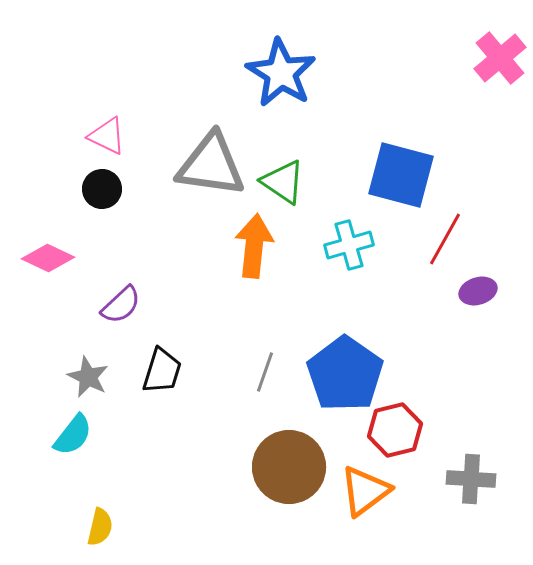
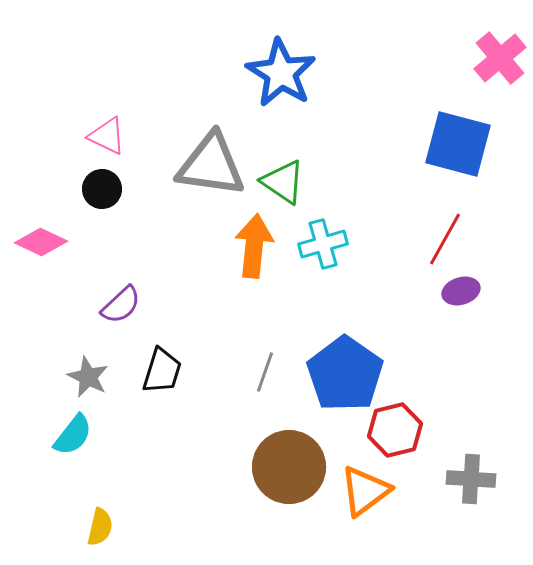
blue square: moved 57 px right, 31 px up
cyan cross: moved 26 px left, 1 px up
pink diamond: moved 7 px left, 16 px up
purple ellipse: moved 17 px left
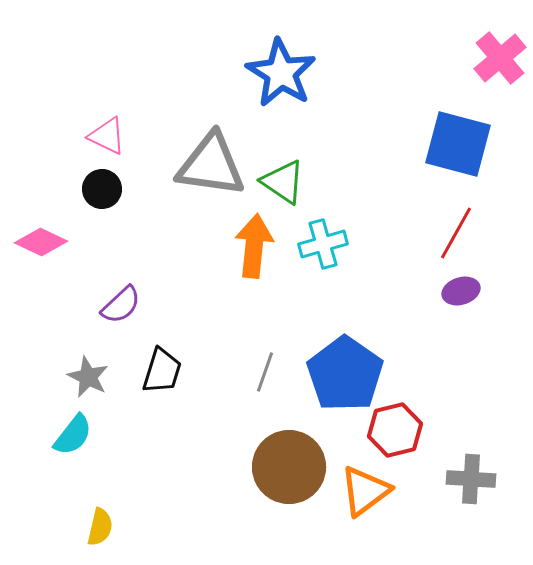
red line: moved 11 px right, 6 px up
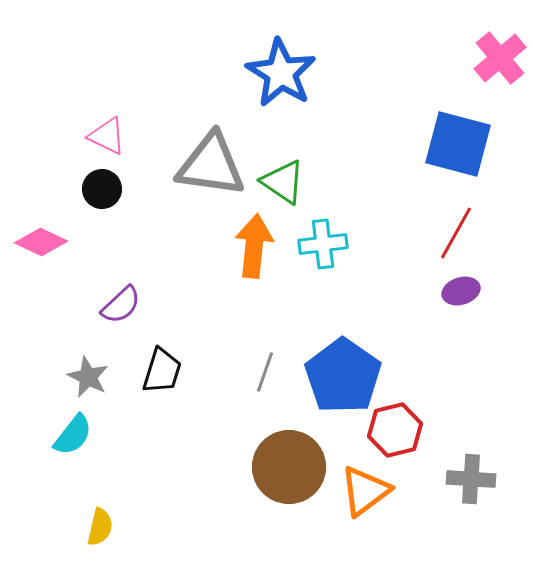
cyan cross: rotated 9 degrees clockwise
blue pentagon: moved 2 px left, 2 px down
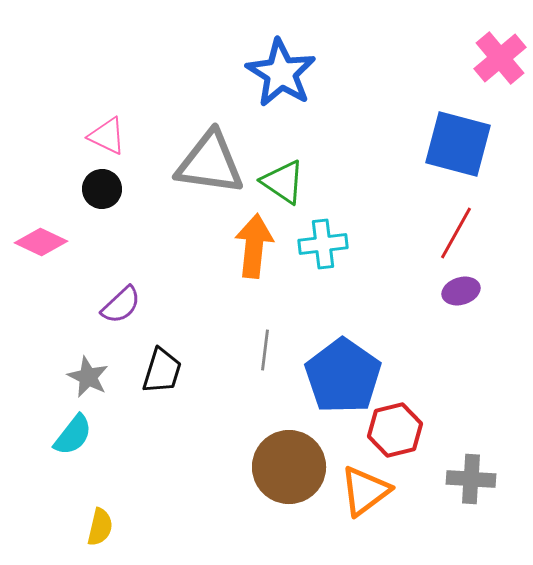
gray triangle: moved 1 px left, 2 px up
gray line: moved 22 px up; rotated 12 degrees counterclockwise
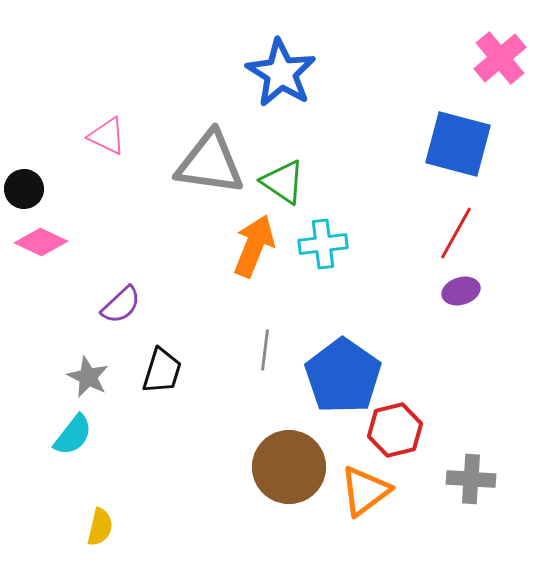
black circle: moved 78 px left
orange arrow: rotated 16 degrees clockwise
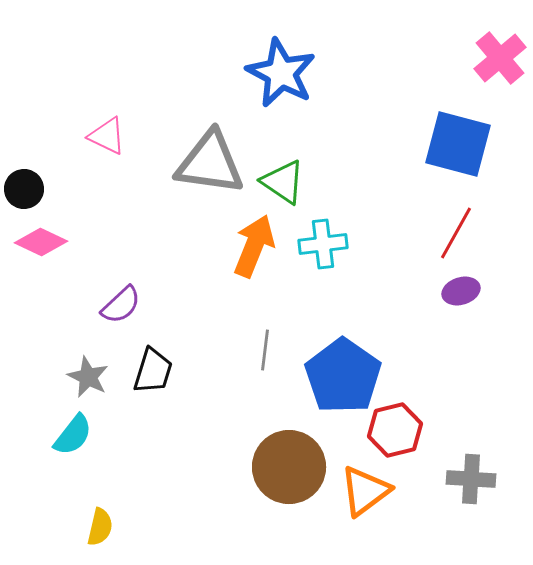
blue star: rotated 4 degrees counterclockwise
black trapezoid: moved 9 px left
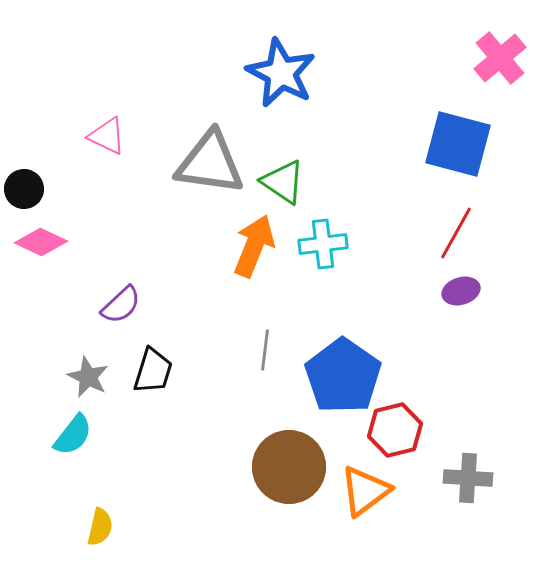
gray cross: moved 3 px left, 1 px up
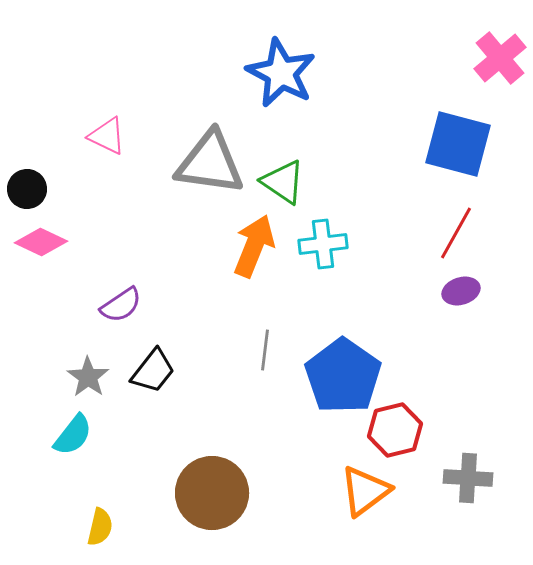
black circle: moved 3 px right
purple semicircle: rotated 9 degrees clockwise
black trapezoid: rotated 21 degrees clockwise
gray star: rotated 9 degrees clockwise
brown circle: moved 77 px left, 26 px down
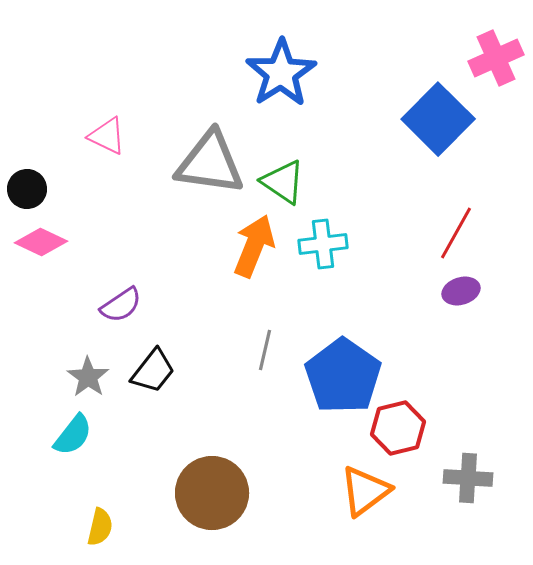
pink cross: moved 4 px left; rotated 16 degrees clockwise
blue star: rotated 12 degrees clockwise
blue square: moved 20 px left, 25 px up; rotated 30 degrees clockwise
gray line: rotated 6 degrees clockwise
red hexagon: moved 3 px right, 2 px up
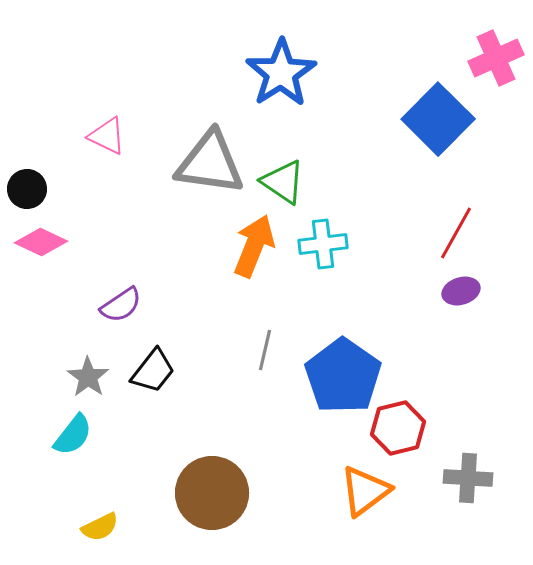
yellow semicircle: rotated 51 degrees clockwise
